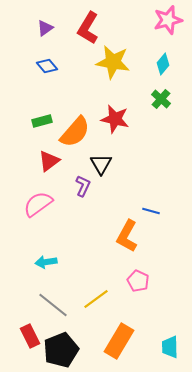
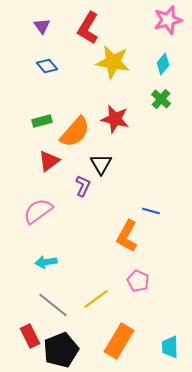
purple triangle: moved 3 px left, 2 px up; rotated 30 degrees counterclockwise
pink semicircle: moved 7 px down
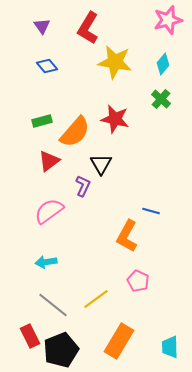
yellow star: moved 2 px right
pink semicircle: moved 11 px right
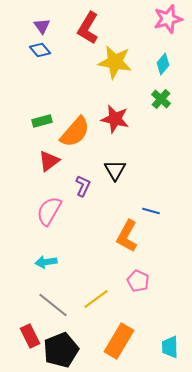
pink star: moved 1 px up
blue diamond: moved 7 px left, 16 px up
black triangle: moved 14 px right, 6 px down
pink semicircle: rotated 24 degrees counterclockwise
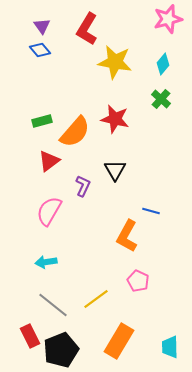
red L-shape: moved 1 px left, 1 px down
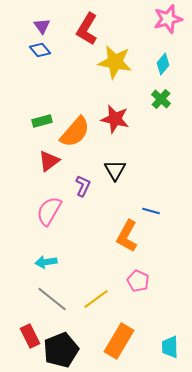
gray line: moved 1 px left, 6 px up
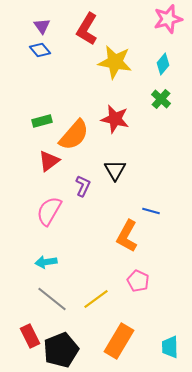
orange semicircle: moved 1 px left, 3 px down
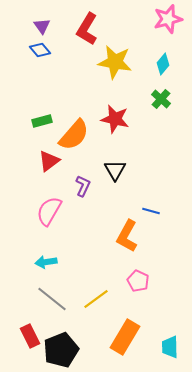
orange rectangle: moved 6 px right, 4 px up
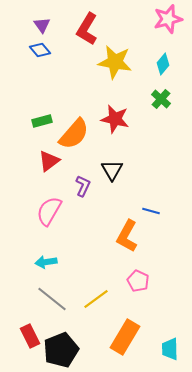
purple triangle: moved 1 px up
orange semicircle: moved 1 px up
black triangle: moved 3 px left
cyan trapezoid: moved 2 px down
